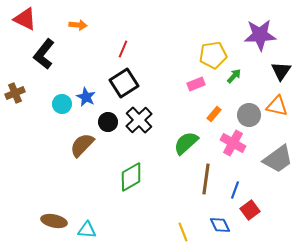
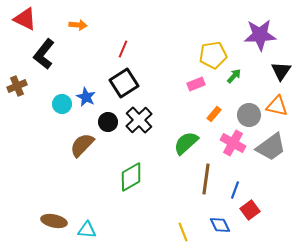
brown cross: moved 2 px right, 7 px up
gray trapezoid: moved 7 px left, 12 px up
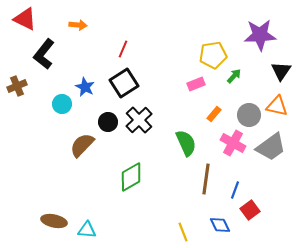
blue star: moved 1 px left, 10 px up
green semicircle: rotated 108 degrees clockwise
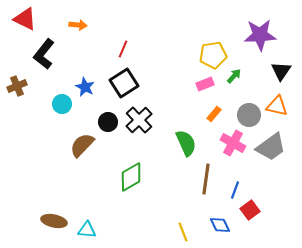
pink rectangle: moved 9 px right
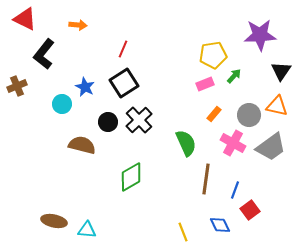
brown semicircle: rotated 60 degrees clockwise
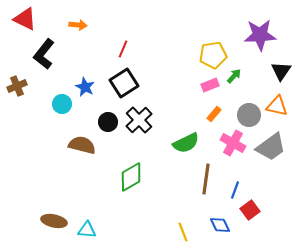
pink rectangle: moved 5 px right, 1 px down
green semicircle: rotated 88 degrees clockwise
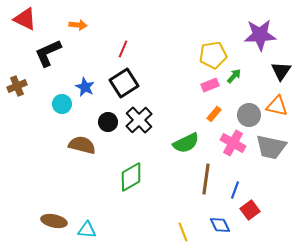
black L-shape: moved 4 px right, 1 px up; rotated 28 degrees clockwise
gray trapezoid: rotated 48 degrees clockwise
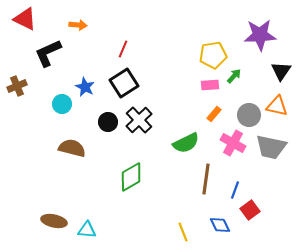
pink rectangle: rotated 18 degrees clockwise
brown semicircle: moved 10 px left, 3 px down
